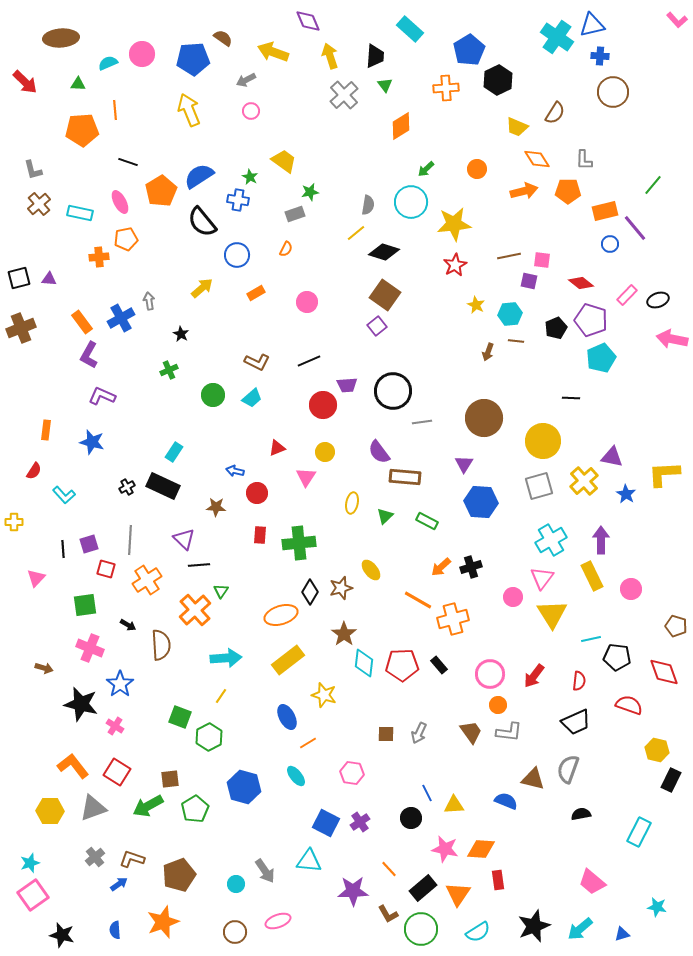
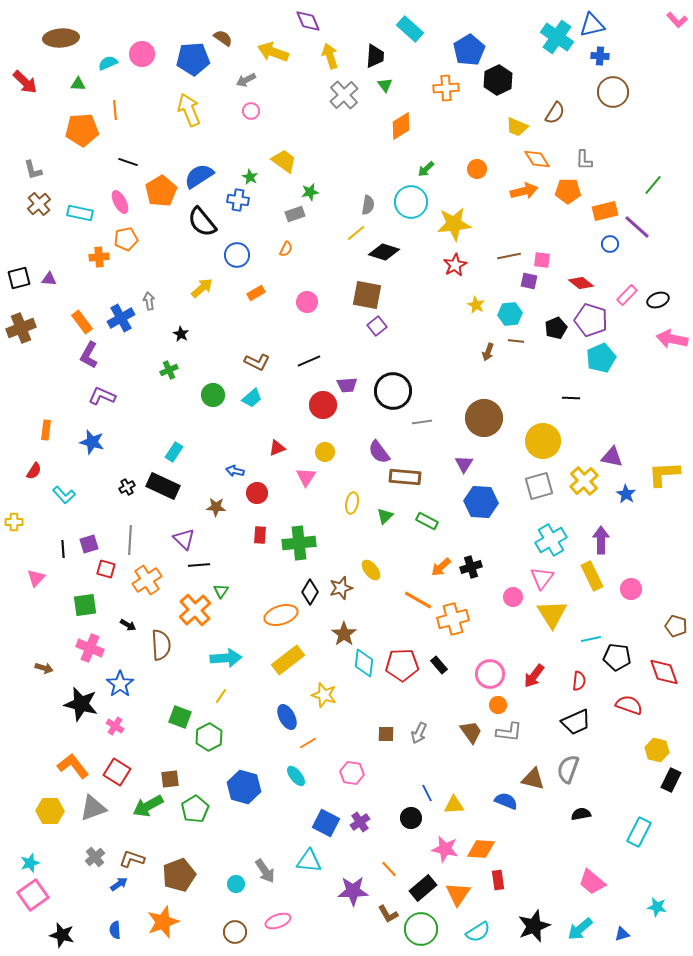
purple line at (635, 228): moved 2 px right, 1 px up; rotated 8 degrees counterclockwise
brown square at (385, 295): moved 18 px left; rotated 24 degrees counterclockwise
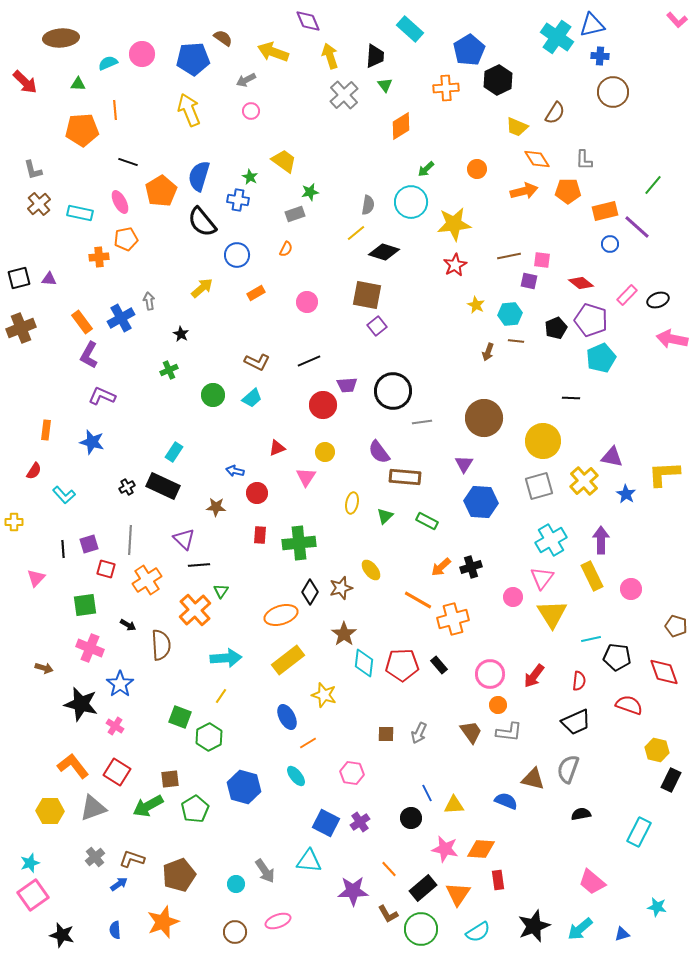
blue semicircle at (199, 176): rotated 40 degrees counterclockwise
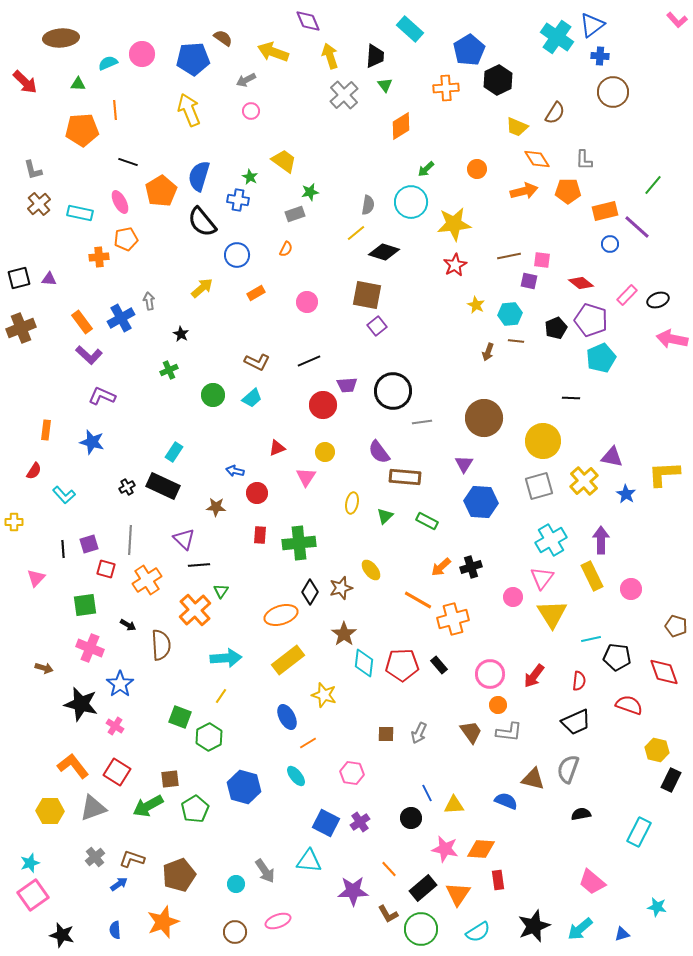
blue triangle at (592, 25): rotated 24 degrees counterclockwise
purple L-shape at (89, 355): rotated 76 degrees counterclockwise
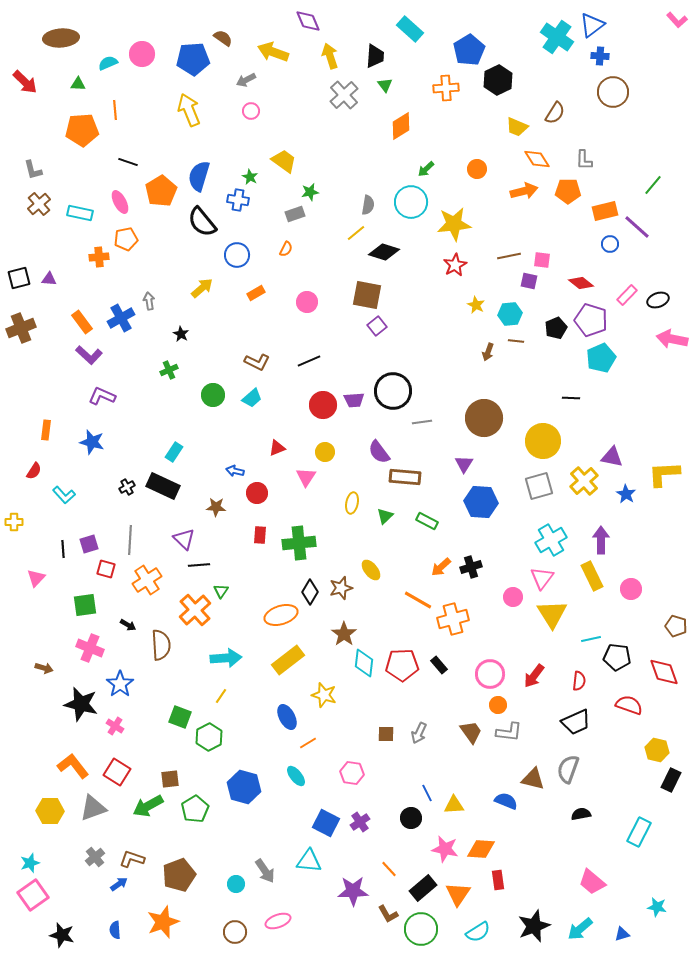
purple trapezoid at (347, 385): moved 7 px right, 15 px down
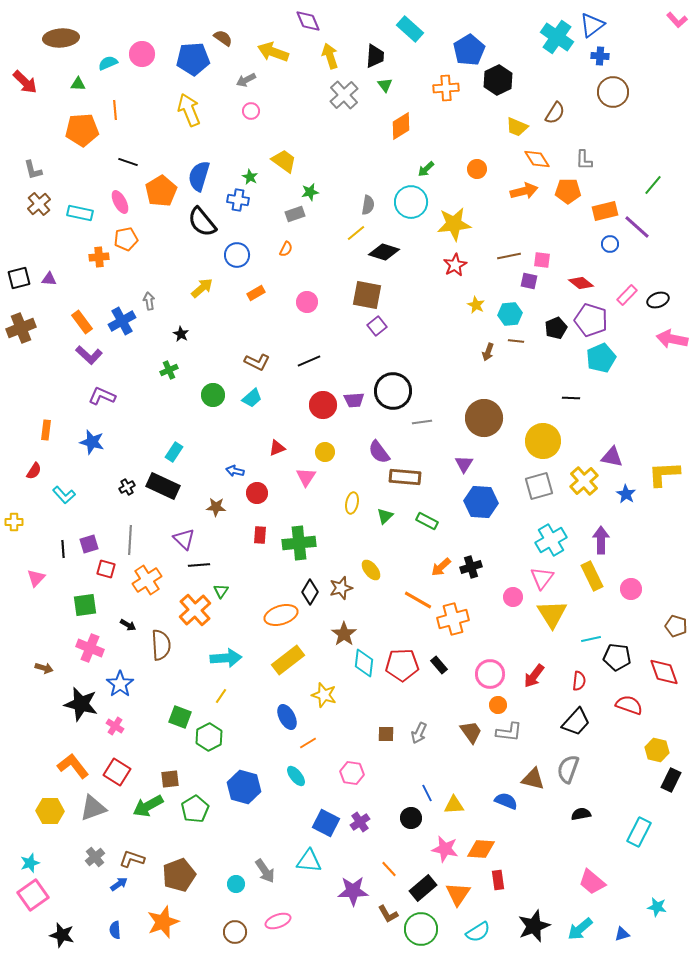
blue cross at (121, 318): moved 1 px right, 3 px down
black trapezoid at (576, 722): rotated 24 degrees counterclockwise
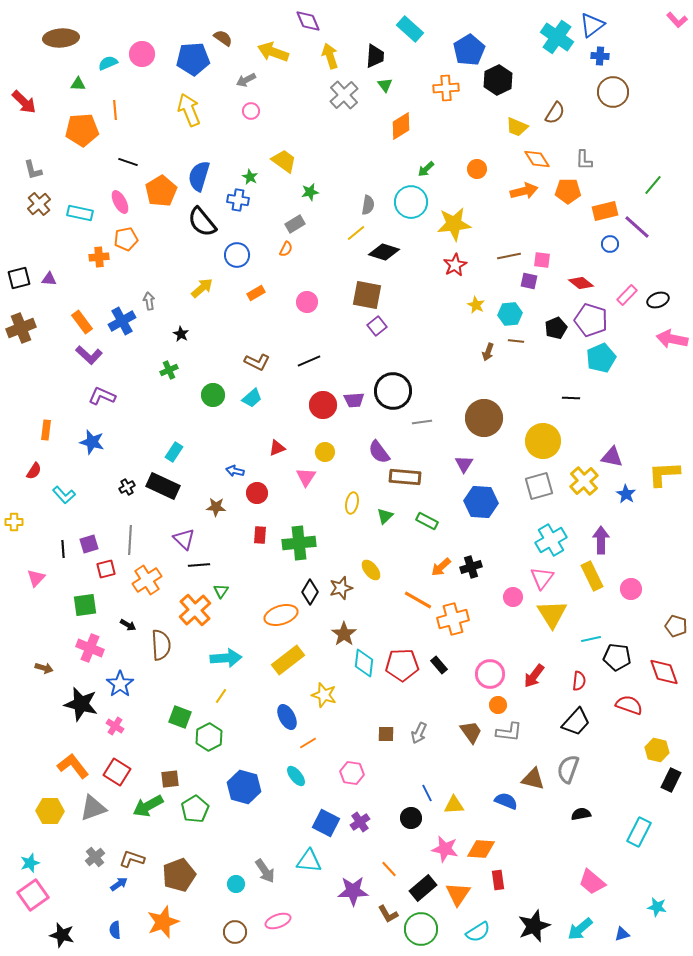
red arrow at (25, 82): moved 1 px left, 20 px down
gray rectangle at (295, 214): moved 10 px down; rotated 12 degrees counterclockwise
red square at (106, 569): rotated 30 degrees counterclockwise
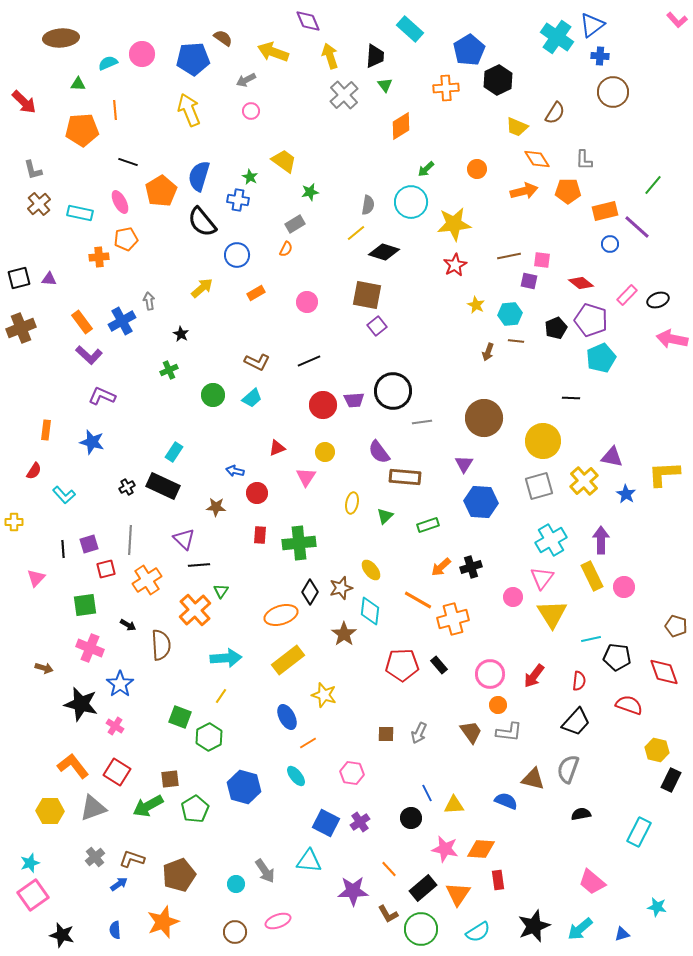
green rectangle at (427, 521): moved 1 px right, 4 px down; rotated 45 degrees counterclockwise
pink circle at (631, 589): moved 7 px left, 2 px up
cyan diamond at (364, 663): moved 6 px right, 52 px up
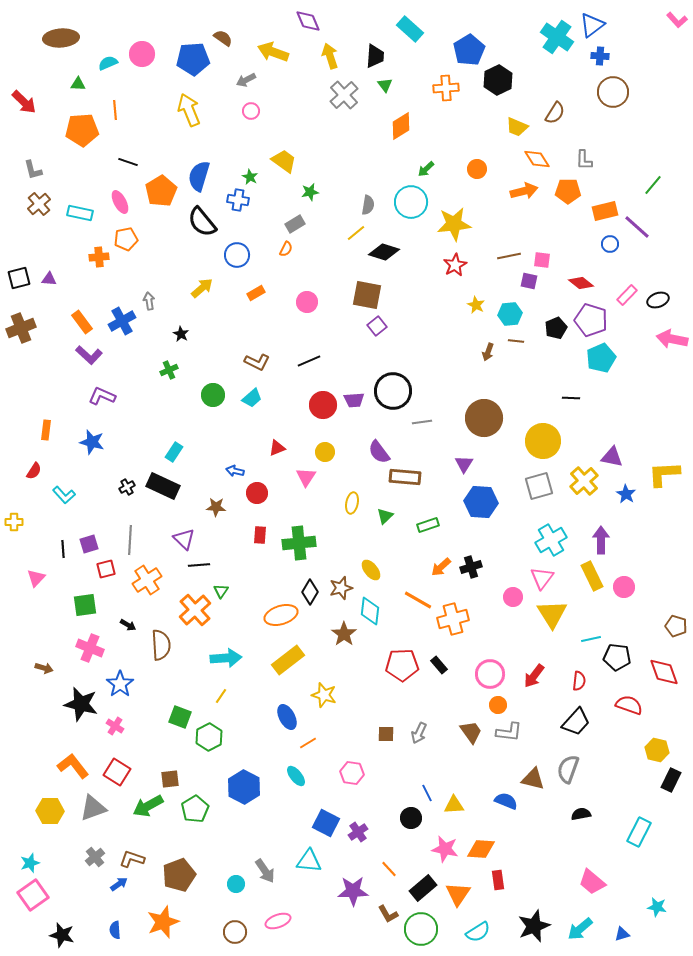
blue hexagon at (244, 787): rotated 12 degrees clockwise
purple cross at (360, 822): moved 2 px left, 10 px down
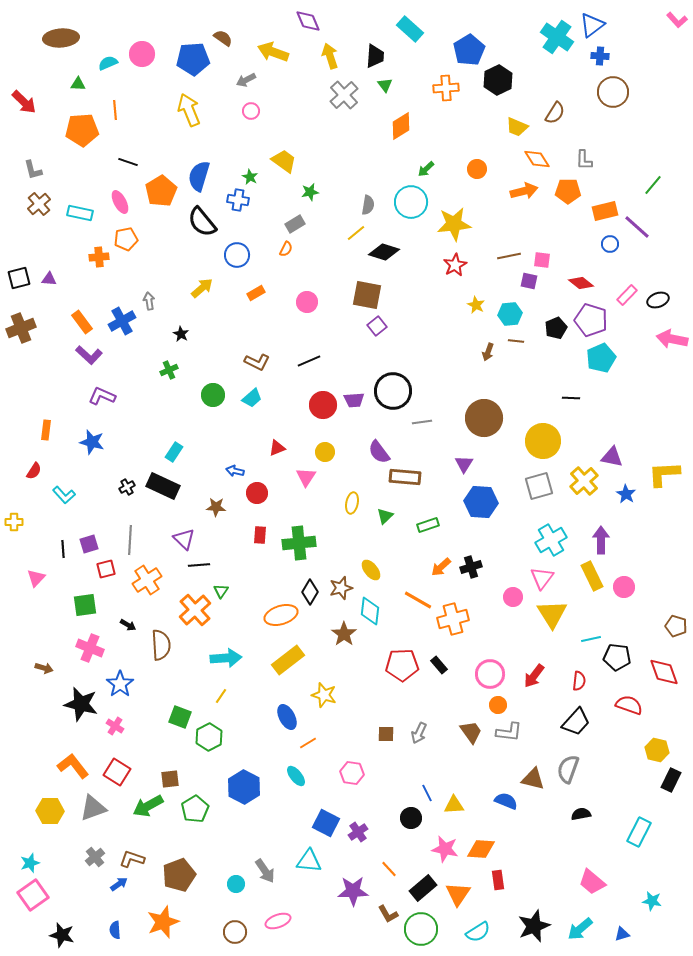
cyan star at (657, 907): moved 5 px left, 6 px up
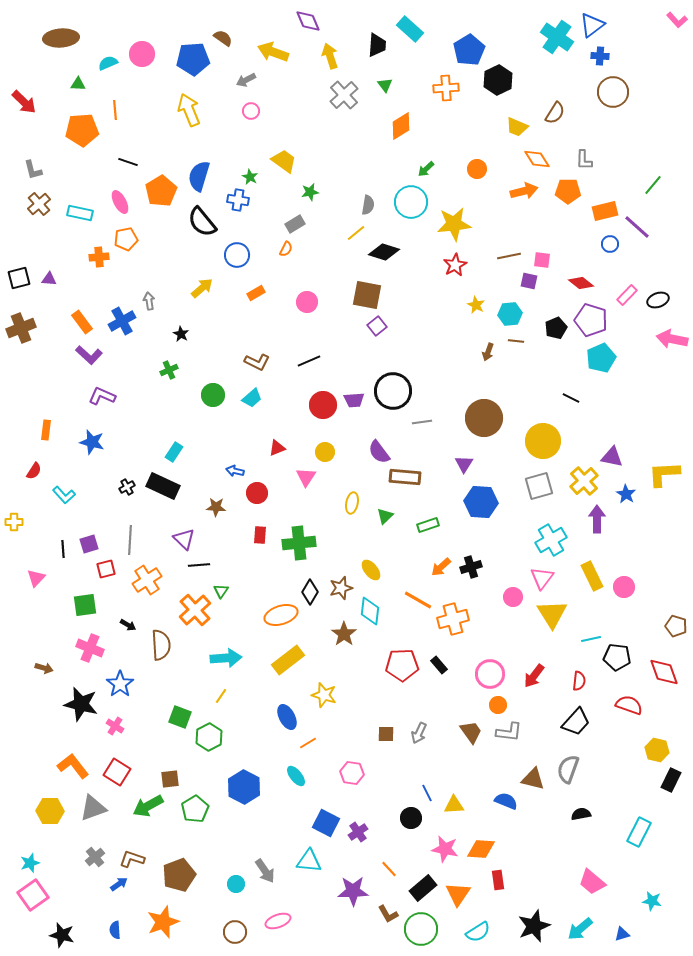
black trapezoid at (375, 56): moved 2 px right, 11 px up
black line at (571, 398): rotated 24 degrees clockwise
purple arrow at (601, 540): moved 4 px left, 21 px up
